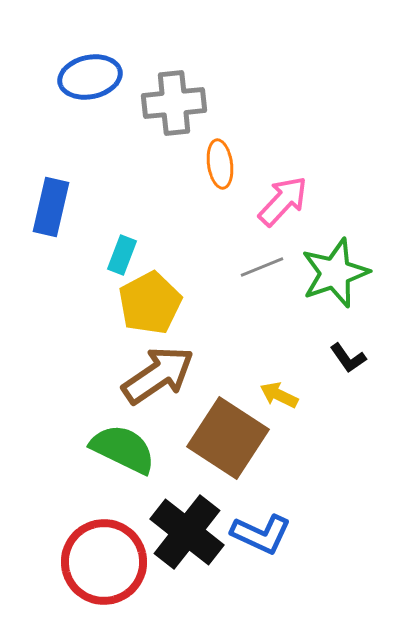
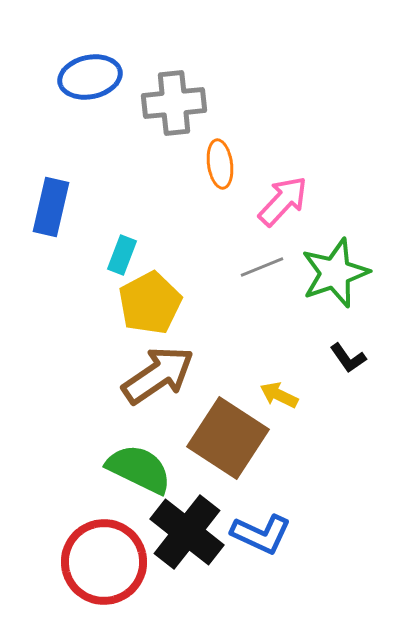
green semicircle: moved 16 px right, 20 px down
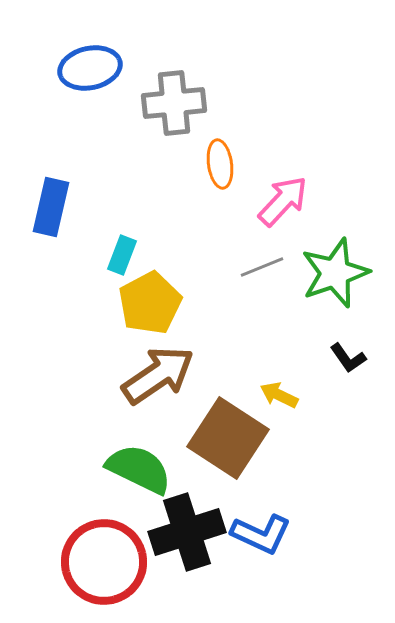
blue ellipse: moved 9 px up
black cross: rotated 34 degrees clockwise
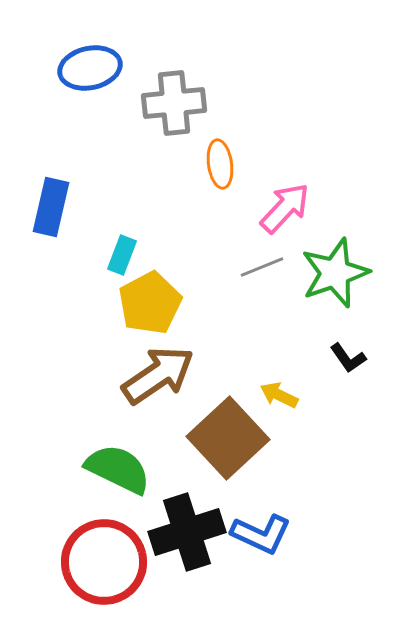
pink arrow: moved 2 px right, 7 px down
brown square: rotated 14 degrees clockwise
green semicircle: moved 21 px left
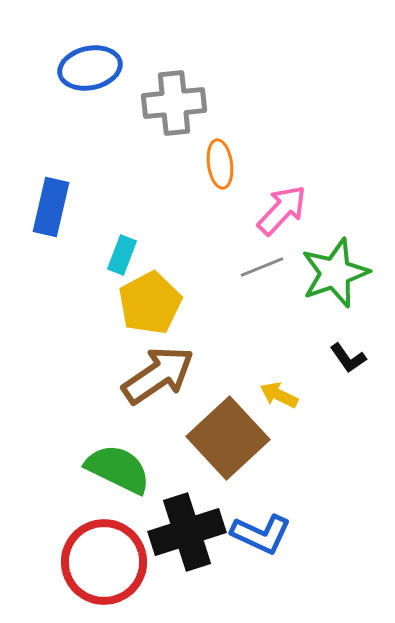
pink arrow: moved 3 px left, 2 px down
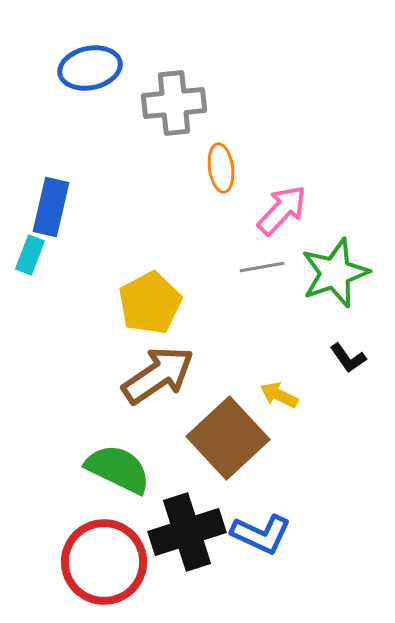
orange ellipse: moved 1 px right, 4 px down
cyan rectangle: moved 92 px left
gray line: rotated 12 degrees clockwise
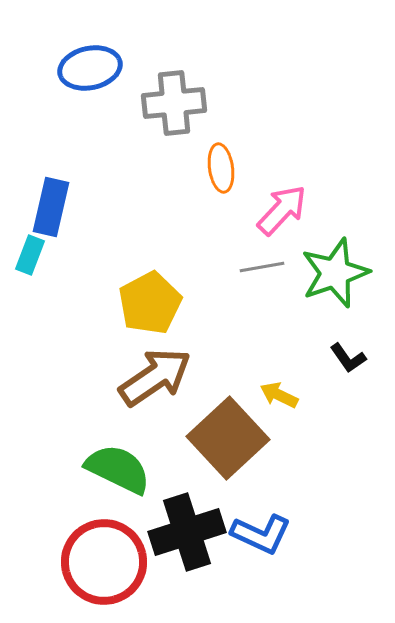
brown arrow: moved 3 px left, 2 px down
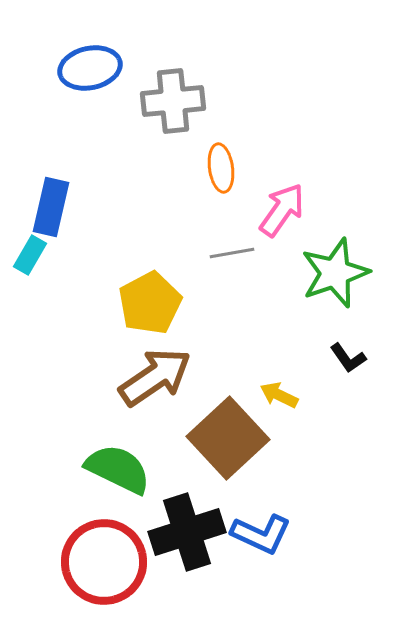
gray cross: moved 1 px left, 2 px up
pink arrow: rotated 8 degrees counterclockwise
cyan rectangle: rotated 9 degrees clockwise
gray line: moved 30 px left, 14 px up
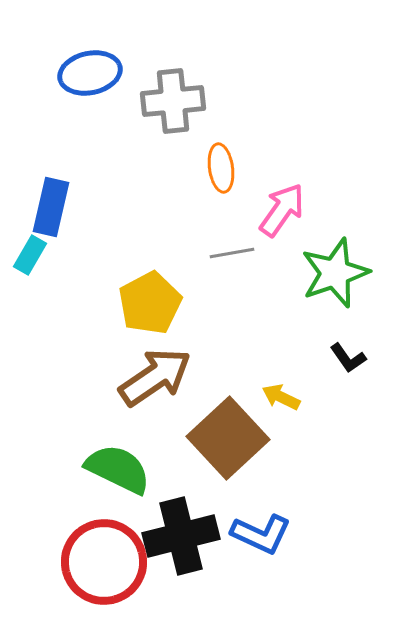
blue ellipse: moved 5 px down
yellow arrow: moved 2 px right, 2 px down
black cross: moved 6 px left, 4 px down; rotated 4 degrees clockwise
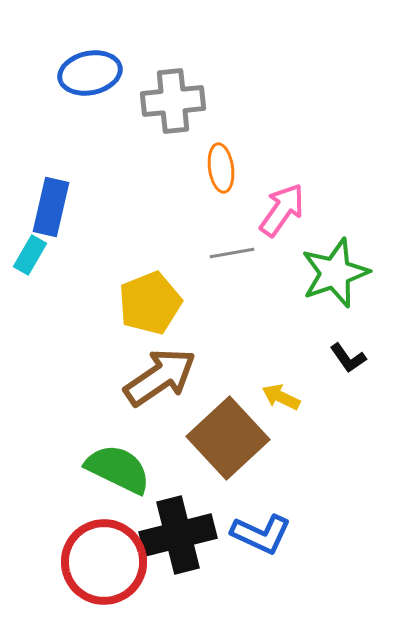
yellow pentagon: rotated 6 degrees clockwise
brown arrow: moved 5 px right
black cross: moved 3 px left, 1 px up
